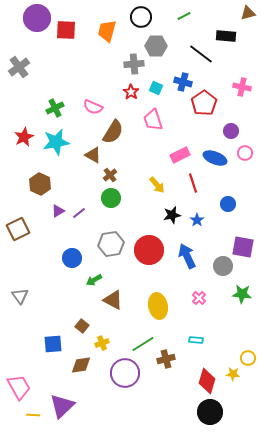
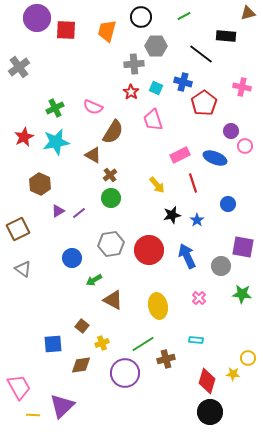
pink circle at (245, 153): moved 7 px up
gray circle at (223, 266): moved 2 px left
gray triangle at (20, 296): moved 3 px right, 27 px up; rotated 18 degrees counterclockwise
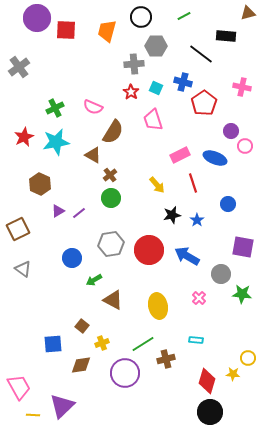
blue arrow at (187, 256): rotated 35 degrees counterclockwise
gray circle at (221, 266): moved 8 px down
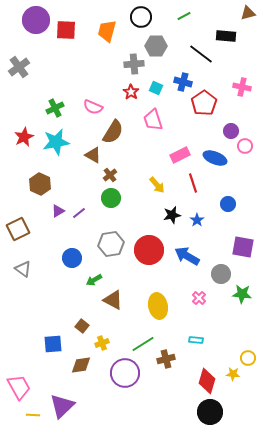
purple circle at (37, 18): moved 1 px left, 2 px down
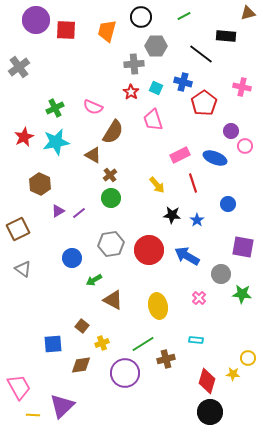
black star at (172, 215): rotated 18 degrees clockwise
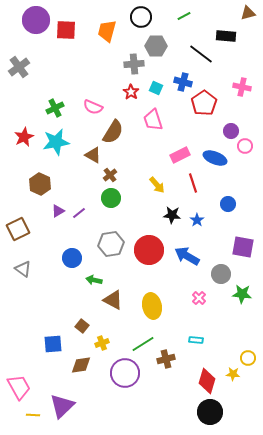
green arrow at (94, 280): rotated 42 degrees clockwise
yellow ellipse at (158, 306): moved 6 px left
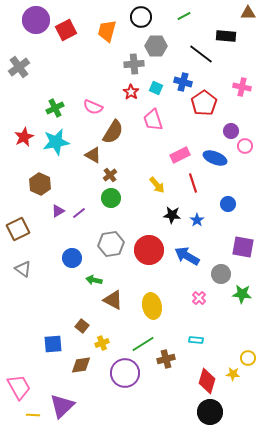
brown triangle at (248, 13): rotated 14 degrees clockwise
red square at (66, 30): rotated 30 degrees counterclockwise
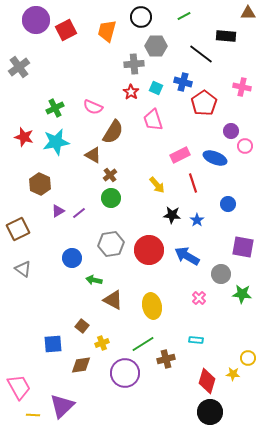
red star at (24, 137): rotated 30 degrees counterclockwise
